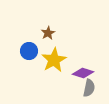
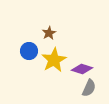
brown star: moved 1 px right
purple diamond: moved 1 px left, 4 px up
gray semicircle: rotated 12 degrees clockwise
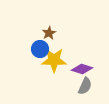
blue circle: moved 11 px right, 2 px up
yellow star: rotated 30 degrees clockwise
gray semicircle: moved 4 px left, 2 px up
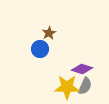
yellow star: moved 13 px right, 27 px down
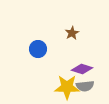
brown star: moved 23 px right
blue circle: moved 2 px left
gray semicircle: rotated 60 degrees clockwise
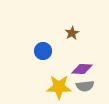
blue circle: moved 5 px right, 2 px down
purple diamond: rotated 15 degrees counterclockwise
yellow star: moved 8 px left
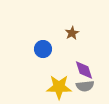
blue circle: moved 2 px up
purple diamond: moved 2 px right, 1 px down; rotated 70 degrees clockwise
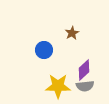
blue circle: moved 1 px right, 1 px down
purple diamond: rotated 65 degrees clockwise
yellow star: moved 1 px left, 1 px up
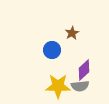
blue circle: moved 8 px right
gray semicircle: moved 5 px left
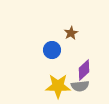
brown star: moved 1 px left
